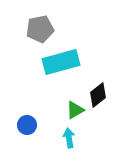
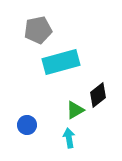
gray pentagon: moved 2 px left, 1 px down
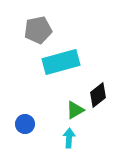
blue circle: moved 2 px left, 1 px up
cyan arrow: rotated 12 degrees clockwise
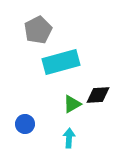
gray pentagon: rotated 16 degrees counterclockwise
black diamond: rotated 35 degrees clockwise
green triangle: moved 3 px left, 6 px up
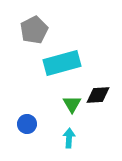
gray pentagon: moved 4 px left
cyan rectangle: moved 1 px right, 1 px down
green triangle: rotated 30 degrees counterclockwise
blue circle: moved 2 px right
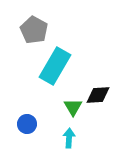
gray pentagon: rotated 16 degrees counterclockwise
cyan rectangle: moved 7 px left, 3 px down; rotated 45 degrees counterclockwise
green triangle: moved 1 px right, 3 px down
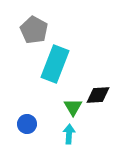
cyan rectangle: moved 2 px up; rotated 9 degrees counterclockwise
cyan arrow: moved 4 px up
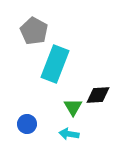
gray pentagon: moved 1 px down
cyan arrow: rotated 84 degrees counterclockwise
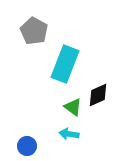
cyan rectangle: moved 10 px right
black diamond: rotated 20 degrees counterclockwise
green triangle: rotated 24 degrees counterclockwise
blue circle: moved 22 px down
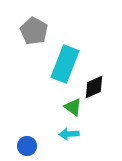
black diamond: moved 4 px left, 8 px up
cyan arrow: rotated 12 degrees counterclockwise
